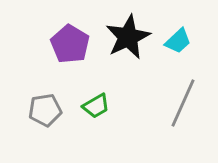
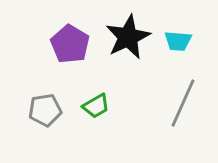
cyan trapezoid: rotated 48 degrees clockwise
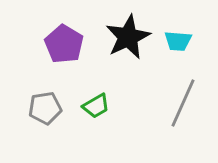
purple pentagon: moved 6 px left
gray pentagon: moved 2 px up
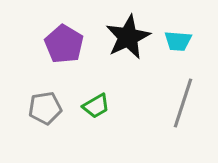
gray line: rotated 6 degrees counterclockwise
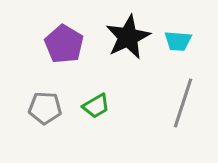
gray pentagon: rotated 12 degrees clockwise
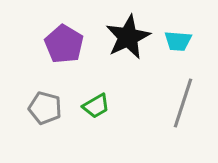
gray pentagon: rotated 12 degrees clockwise
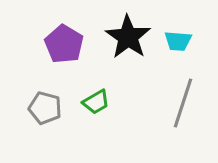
black star: rotated 12 degrees counterclockwise
green trapezoid: moved 4 px up
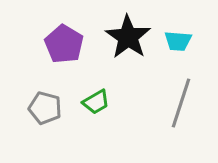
gray line: moved 2 px left
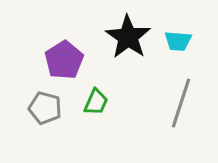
purple pentagon: moved 16 px down; rotated 9 degrees clockwise
green trapezoid: rotated 36 degrees counterclockwise
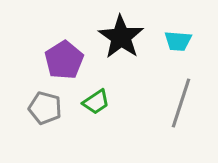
black star: moved 7 px left
green trapezoid: rotated 32 degrees clockwise
